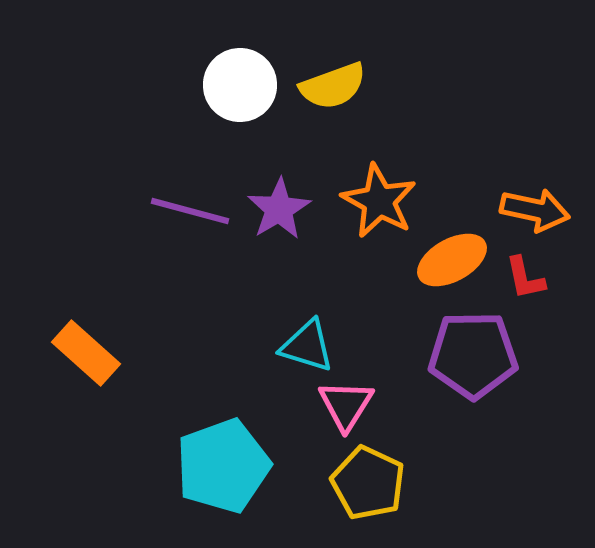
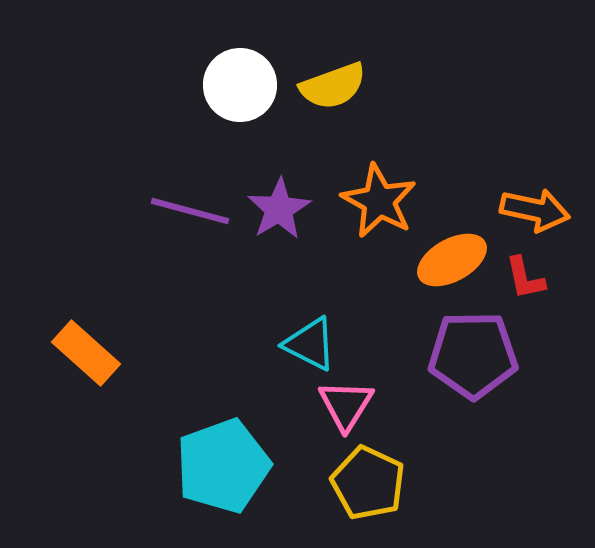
cyan triangle: moved 3 px right, 2 px up; rotated 10 degrees clockwise
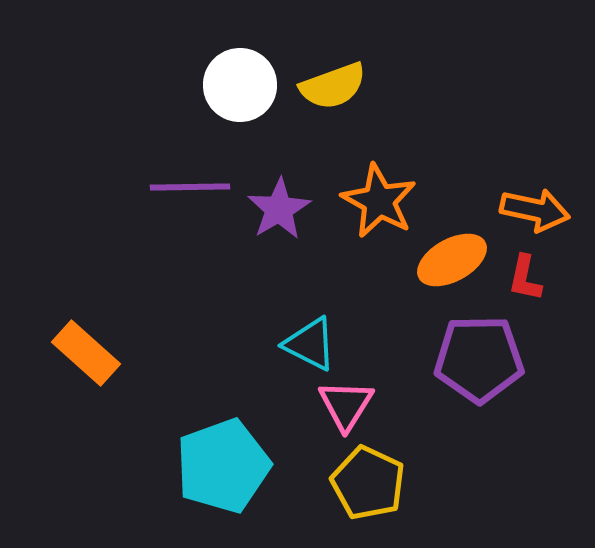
purple line: moved 24 px up; rotated 16 degrees counterclockwise
red L-shape: rotated 24 degrees clockwise
purple pentagon: moved 6 px right, 4 px down
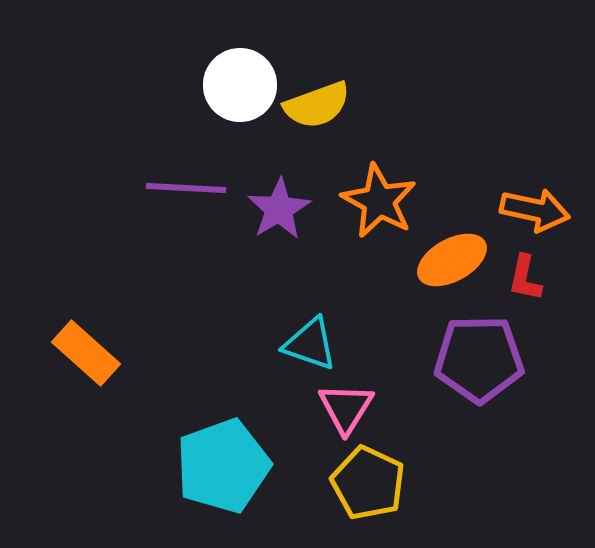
yellow semicircle: moved 16 px left, 19 px down
purple line: moved 4 px left, 1 px down; rotated 4 degrees clockwise
cyan triangle: rotated 8 degrees counterclockwise
pink triangle: moved 3 px down
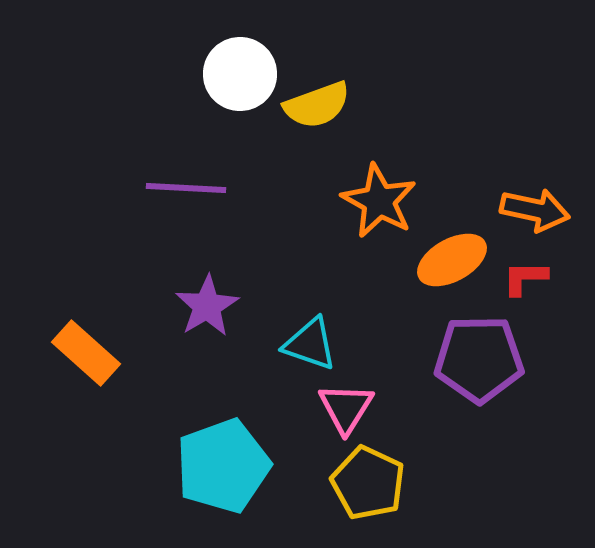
white circle: moved 11 px up
purple star: moved 72 px left, 97 px down
red L-shape: rotated 78 degrees clockwise
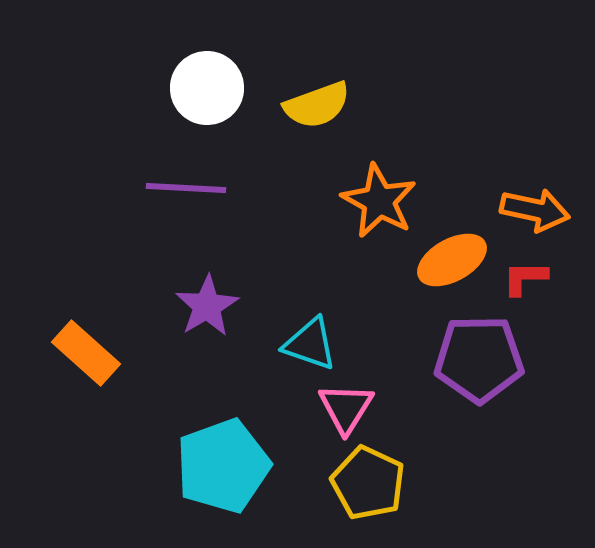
white circle: moved 33 px left, 14 px down
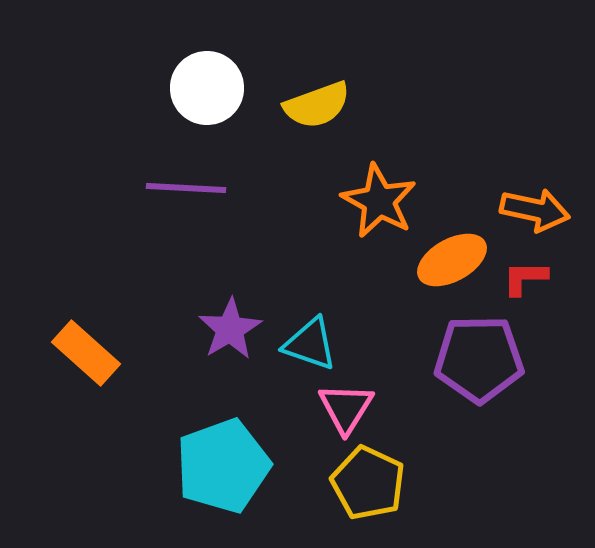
purple star: moved 23 px right, 23 px down
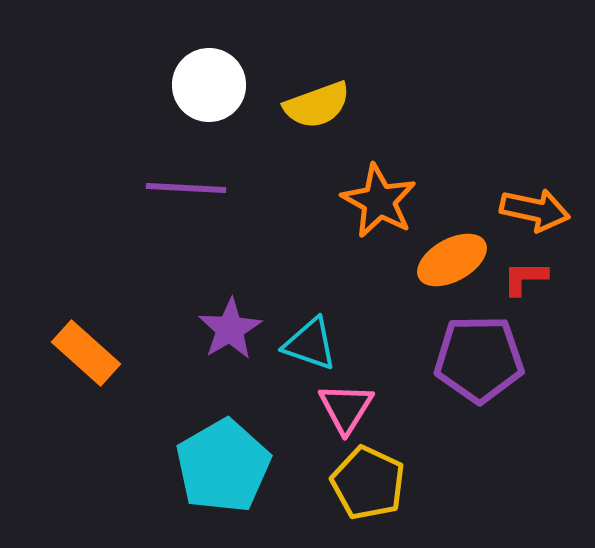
white circle: moved 2 px right, 3 px up
cyan pentagon: rotated 10 degrees counterclockwise
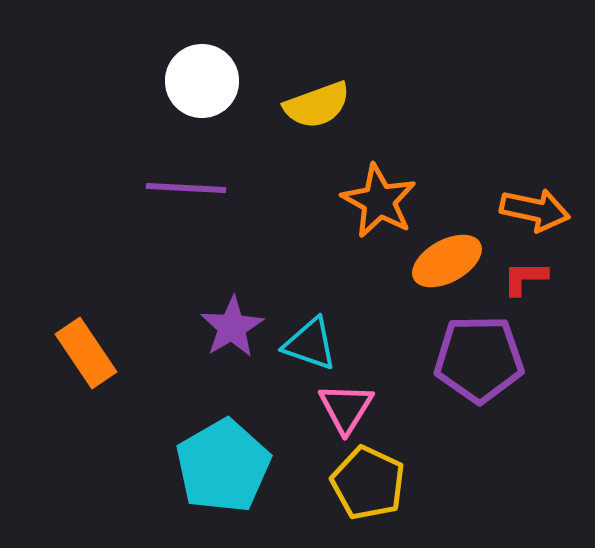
white circle: moved 7 px left, 4 px up
orange ellipse: moved 5 px left, 1 px down
purple star: moved 2 px right, 2 px up
orange rectangle: rotated 14 degrees clockwise
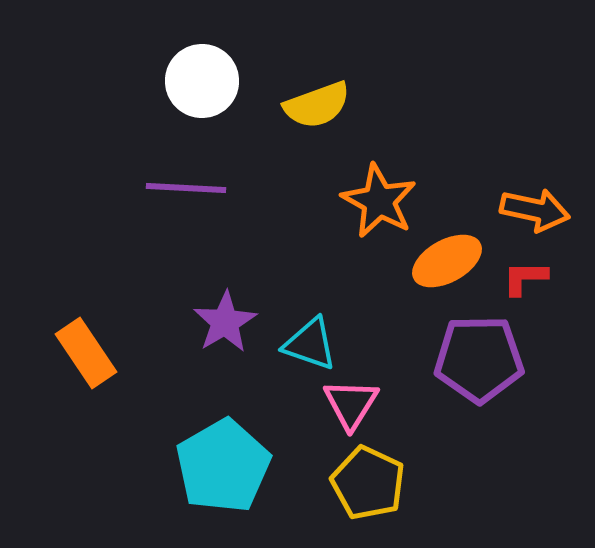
purple star: moved 7 px left, 5 px up
pink triangle: moved 5 px right, 4 px up
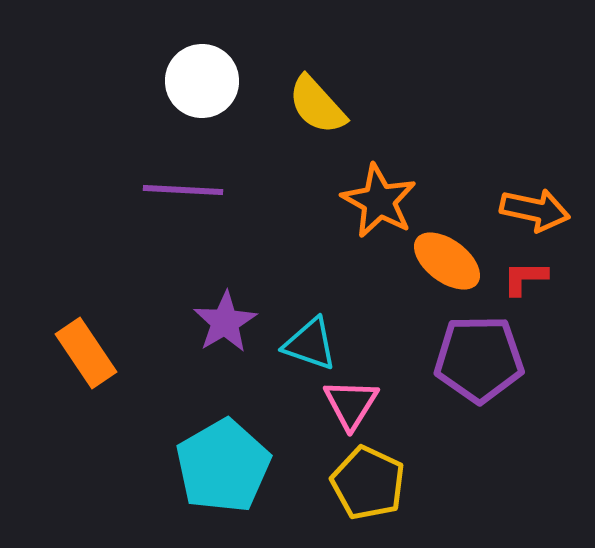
yellow semicircle: rotated 68 degrees clockwise
purple line: moved 3 px left, 2 px down
orange ellipse: rotated 66 degrees clockwise
